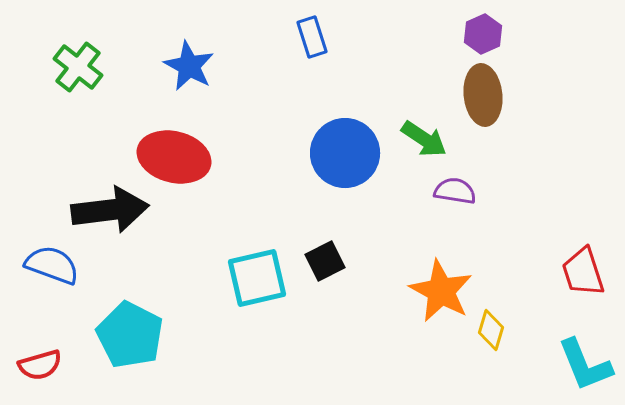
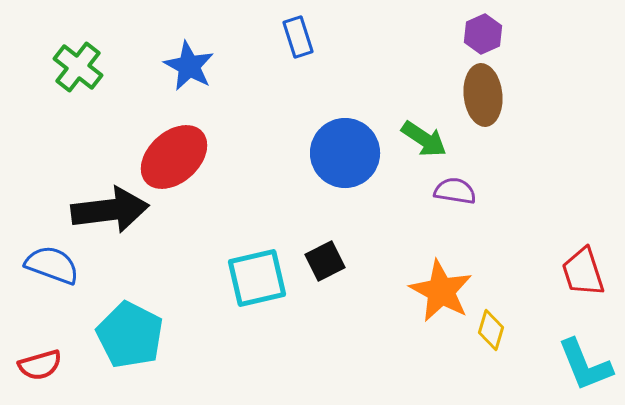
blue rectangle: moved 14 px left
red ellipse: rotated 56 degrees counterclockwise
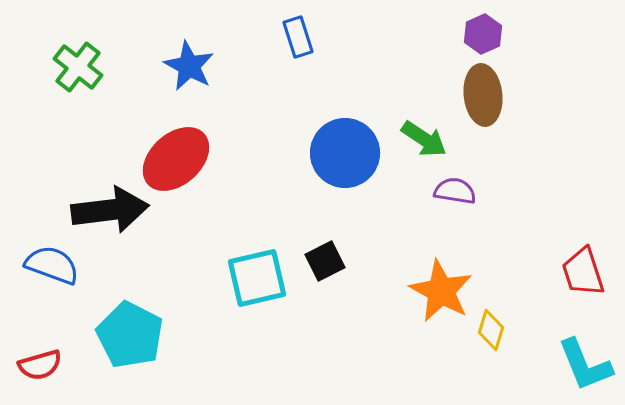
red ellipse: moved 2 px right, 2 px down
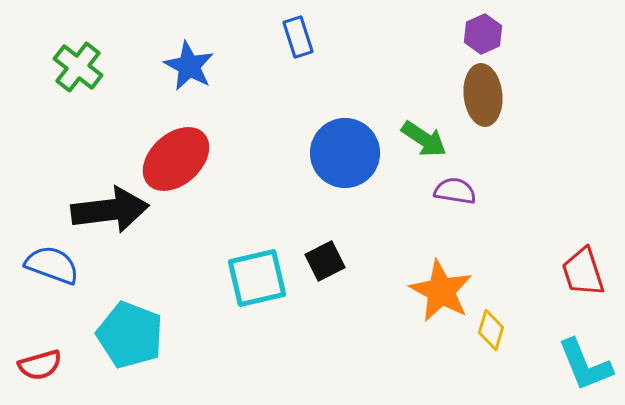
cyan pentagon: rotated 6 degrees counterclockwise
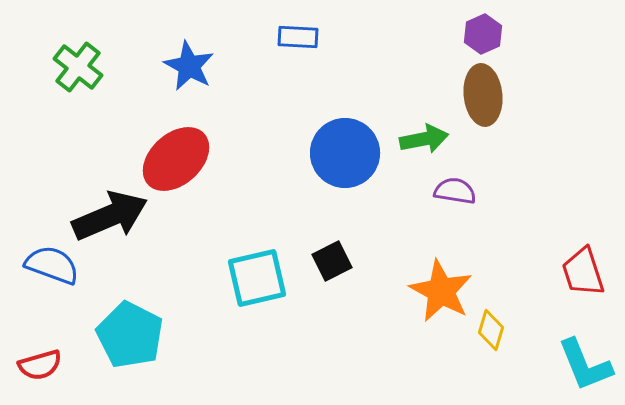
blue rectangle: rotated 69 degrees counterclockwise
green arrow: rotated 45 degrees counterclockwise
black arrow: moved 6 px down; rotated 16 degrees counterclockwise
black square: moved 7 px right
cyan pentagon: rotated 6 degrees clockwise
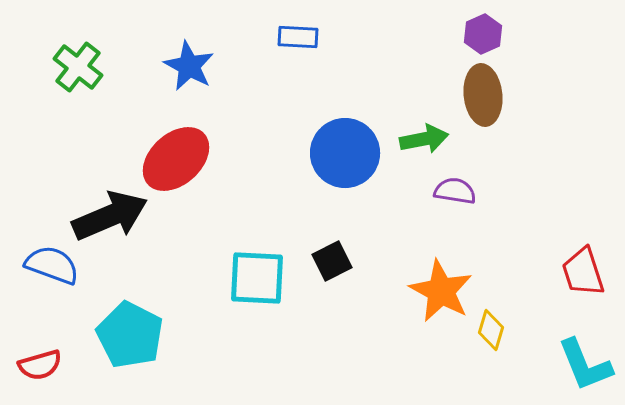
cyan square: rotated 16 degrees clockwise
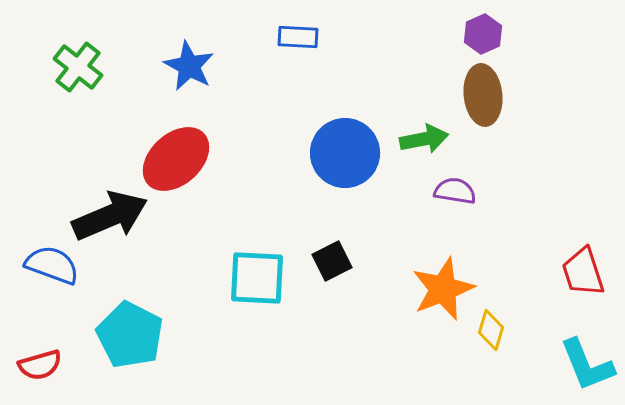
orange star: moved 2 px right, 2 px up; rotated 22 degrees clockwise
cyan L-shape: moved 2 px right
